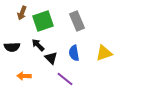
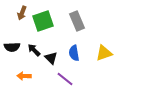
black arrow: moved 4 px left, 5 px down
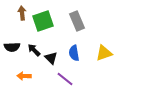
brown arrow: rotated 152 degrees clockwise
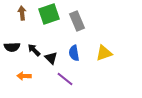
green square: moved 6 px right, 7 px up
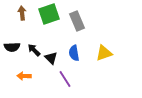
purple line: rotated 18 degrees clockwise
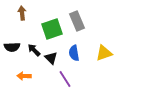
green square: moved 3 px right, 15 px down
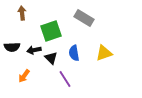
gray rectangle: moved 7 px right, 3 px up; rotated 36 degrees counterclockwise
green square: moved 1 px left, 2 px down
black arrow: rotated 56 degrees counterclockwise
orange arrow: rotated 56 degrees counterclockwise
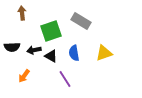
gray rectangle: moved 3 px left, 3 px down
black triangle: moved 2 px up; rotated 16 degrees counterclockwise
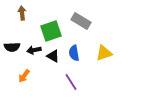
black triangle: moved 2 px right
purple line: moved 6 px right, 3 px down
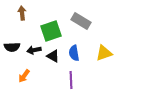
purple line: moved 2 px up; rotated 30 degrees clockwise
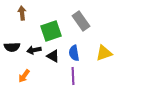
gray rectangle: rotated 24 degrees clockwise
purple line: moved 2 px right, 4 px up
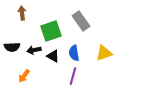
purple line: rotated 18 degrees clockwise
